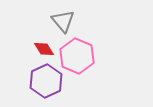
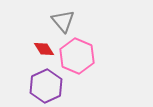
purple hexagon: moved 5 px down
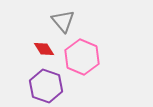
pink hexagon: moved 5 px right, 1 px down
purple hexagon: rotated 16 degrees counterclockwise
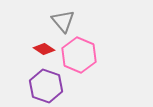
red diamond: rotated 25 degrees counterclockwise
pink hexagon: moved 3 px left, 2 px up
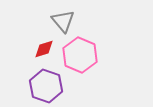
red diamond: rotated 50 degrees counterclockwise
pink hexagon: moved 1 px right
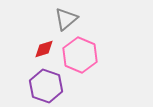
gray triangle: moved 3 px right, 2 px up; rotated 30 degrees clockwise
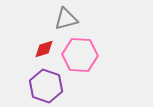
gray triangle: rotated 25 degrees clockwise
pink hexagon: rotated 20 degrees counterclockwise
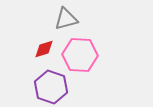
purple hexagon: moved 5 px right, 1 px down
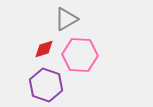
gray triangle: rotated 15 degrees counterclockwise
purple hexagon: moved 5 px left, 2 px up
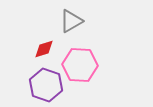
gray triangle: moved 5 px right, 2 px down
pink hexagon: moved 10 px down
